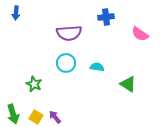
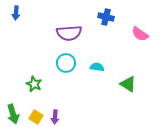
blue cross: rotated 21 degrees clockwise
purple arrow: rotated 136 degrees counterclockwise
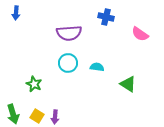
cyan circle: moved 2 px right
yellow square: moved 1 px right, 1 px up
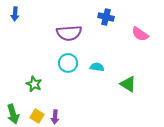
blue arrow: moved 1 px left, 1 px down
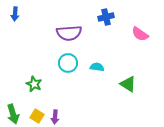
blue cross: rotated 28 degrees counterclockwise
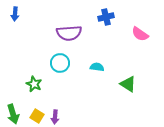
cyan circle: moved 8 px left
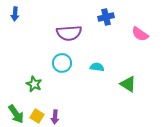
cyan circle: moved 2 px right
green arrow: moved 3 px right; rotated 18 degrees counterclockwise
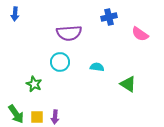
blue cross: moved 3 px right
cyan circle: moved 2 px left, 1 px up
yellow square: moved 1 px down; rotated 32 degrees counterclockwise
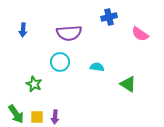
blue arrow: moved 8 px right, 16 px down
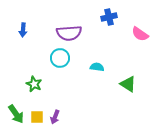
cyan circle: moved 4 px up
purple arrow: rotated 16 degrees clockwise
